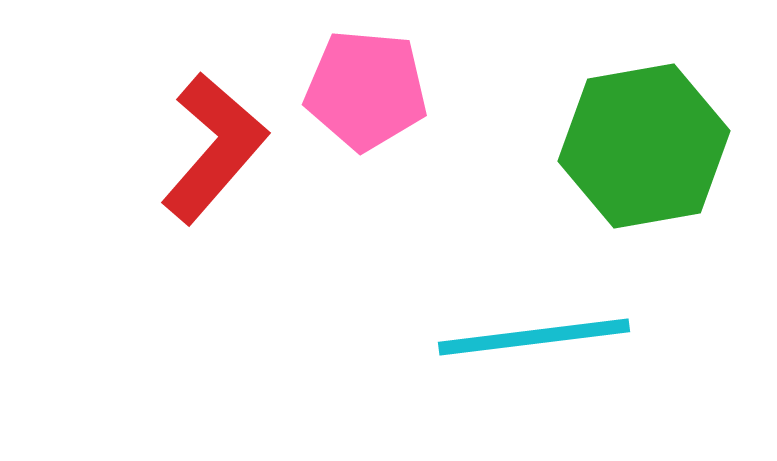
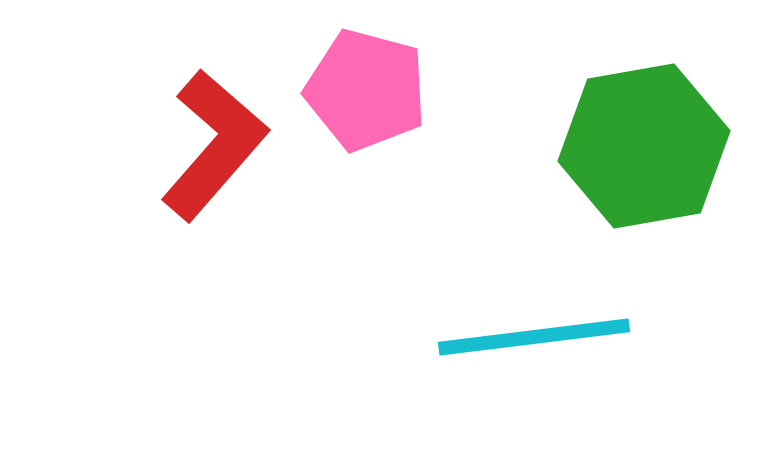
pink pentagon: rotated 10 degrees clockwise
red L-shape: moved 3 px up
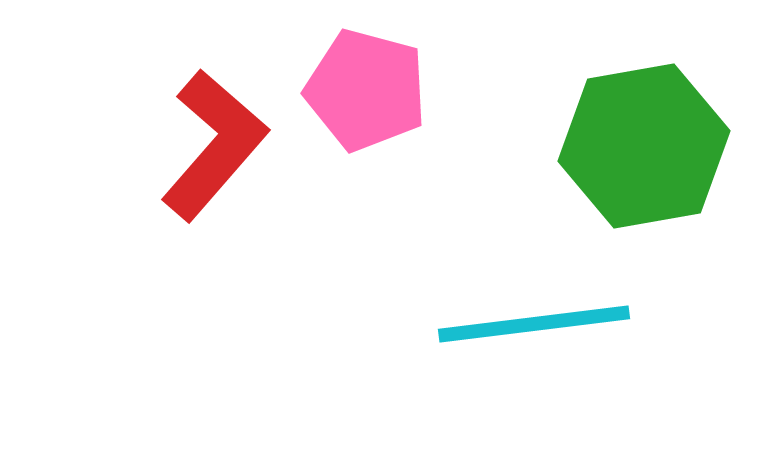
cyan line: moved 13 px up
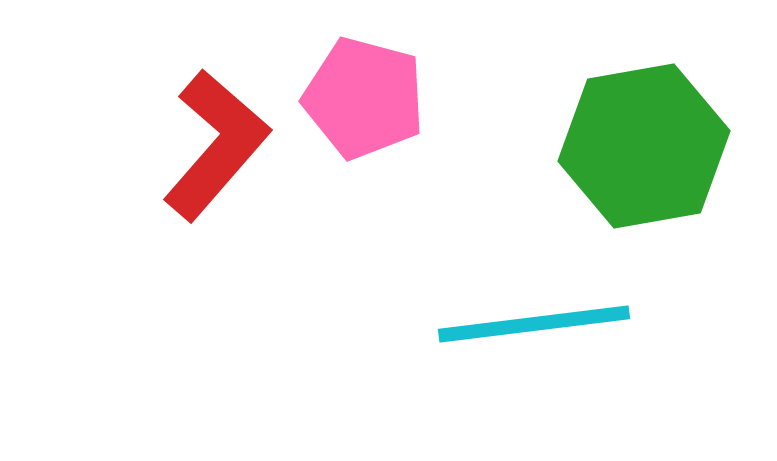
pink pentagon: moved 2 px left, 8 px down
red L-shape: moved 2 px right
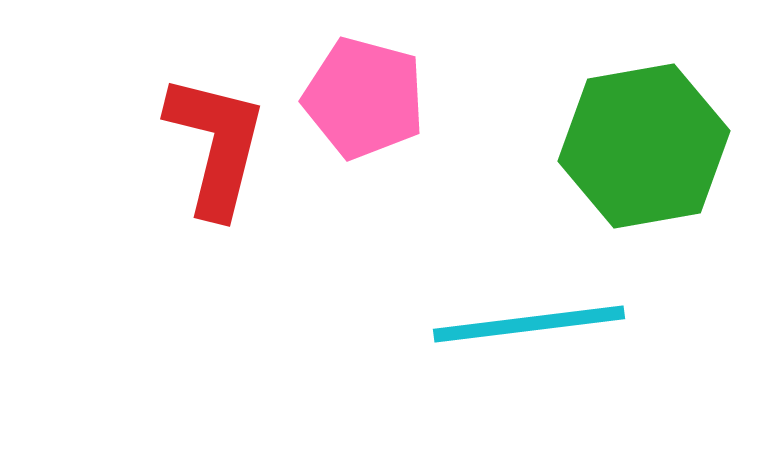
red L-shape: rotated 27 degrees counterclockwise
cyan line: moved 5 px left
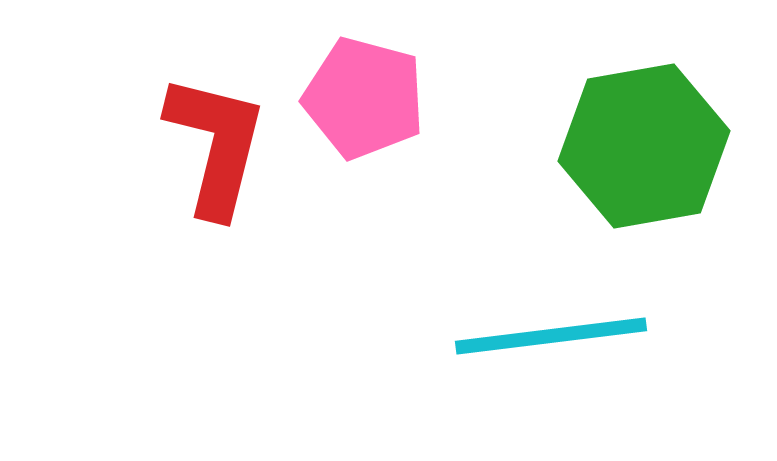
cyan line: moved 22 px right, 12 px down
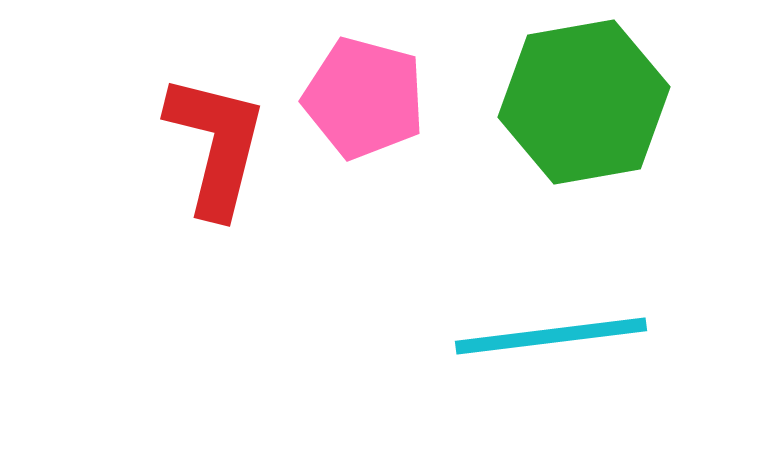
green hexagon: moved 60 px left, 44 px up
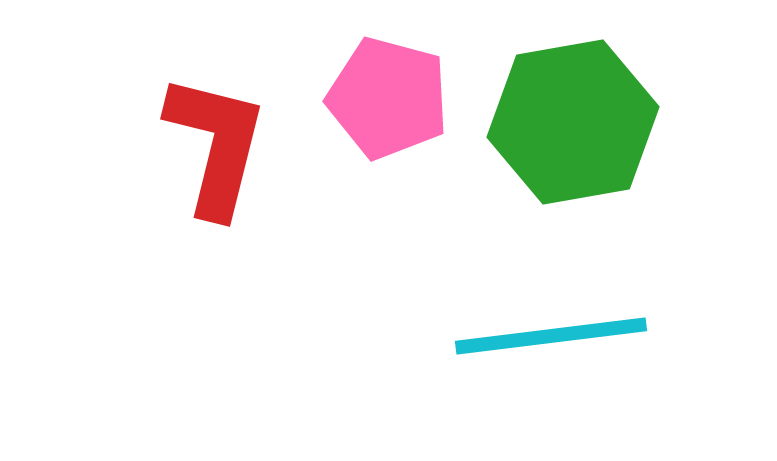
pink pentagon: moved 24 px right
green hexagon: moved 11 px left, 20 px down
